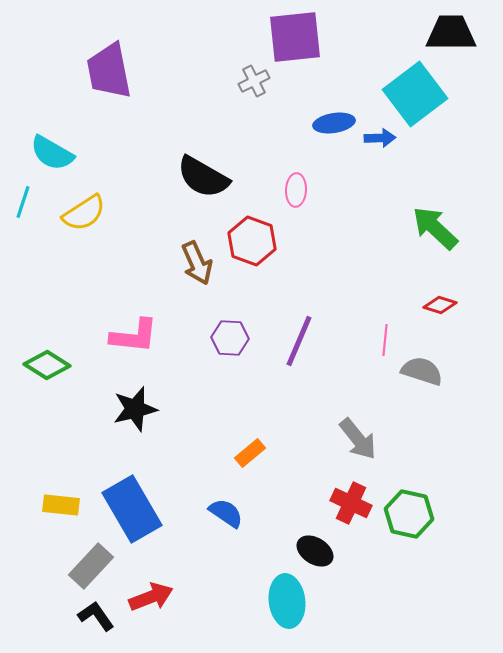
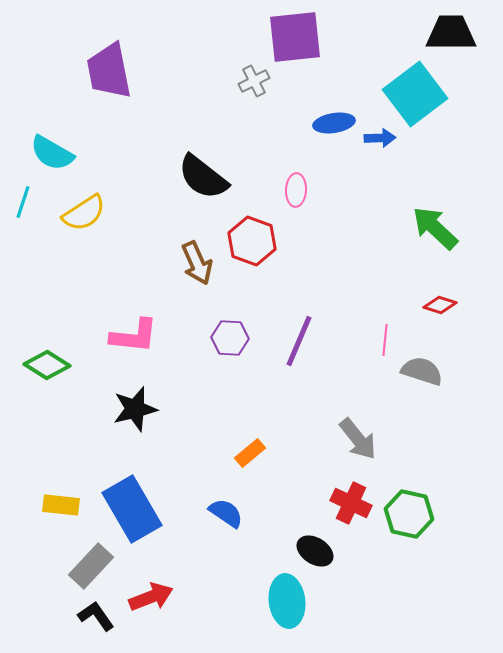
black semicircle: rotated 8 degrees clockwise
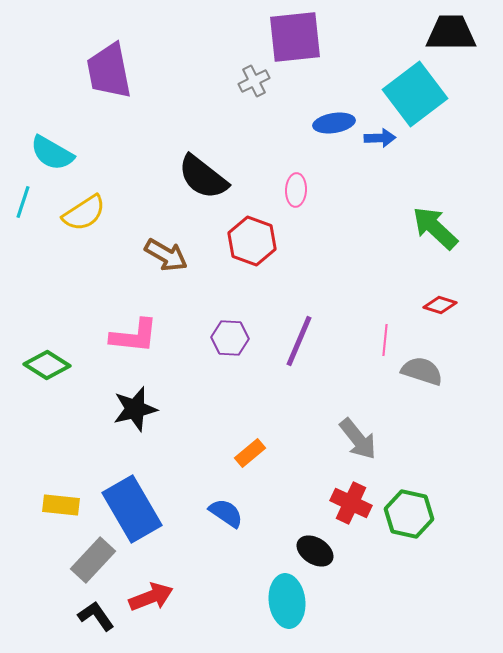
brown arrow: moved 31 px left, 8 px up; rotated 36 degrees counterclockwise
gray rectangle: moved 2 px right, 6 px up
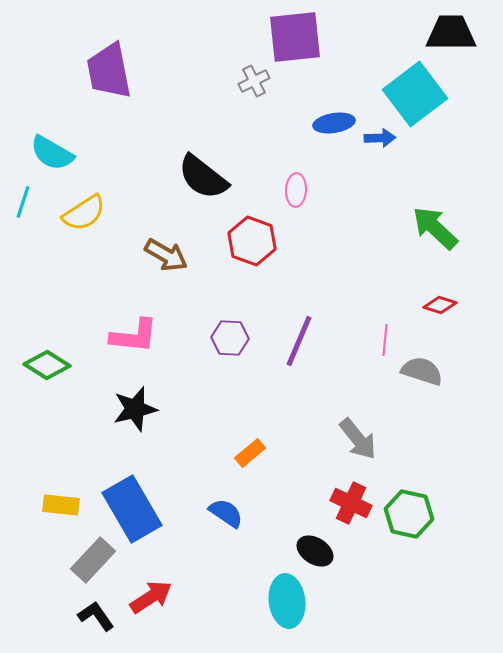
red arrow: rotated 12 degrees counterclockwise
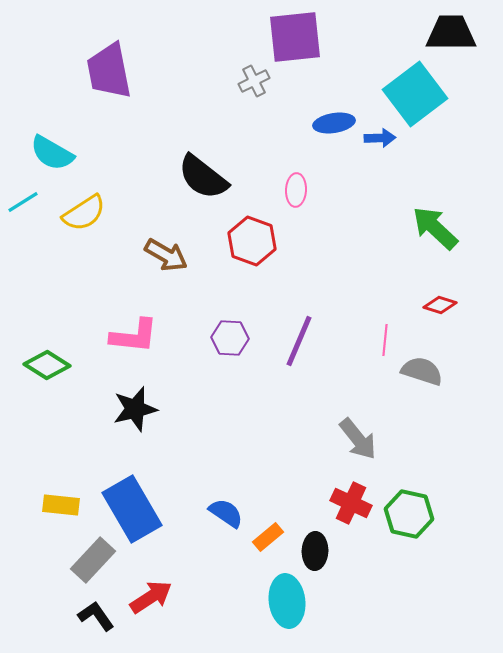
cyan line: rotated 40 degrees clockwise
orange rectangle: moved 18 px right, 84 px down
black ellipse: rotated 60 degrees clockwise
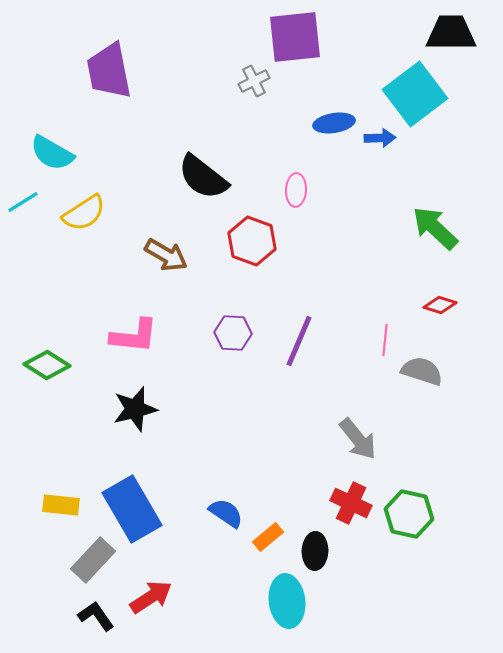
purple hexagon: moved 3 px right, 5 px up
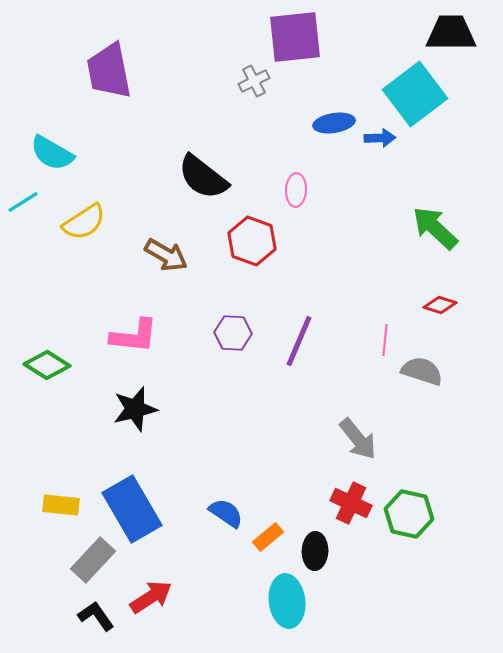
yellow semicircle: moved 9 px down
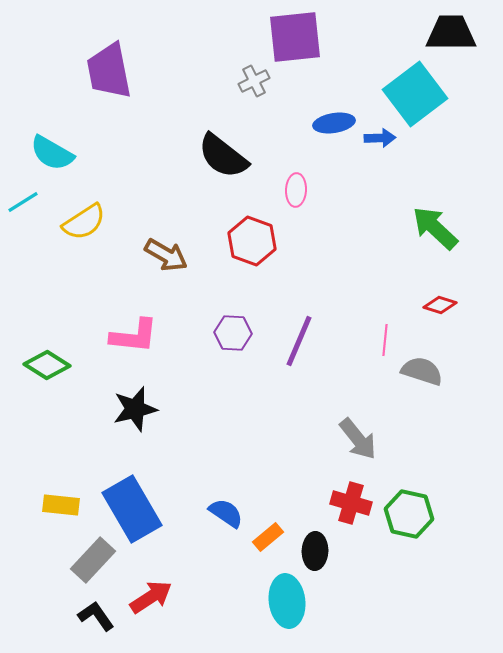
black semicircle: moved 20 px right, 21 px up
red cross: rotated 9 degrees counterclockwise
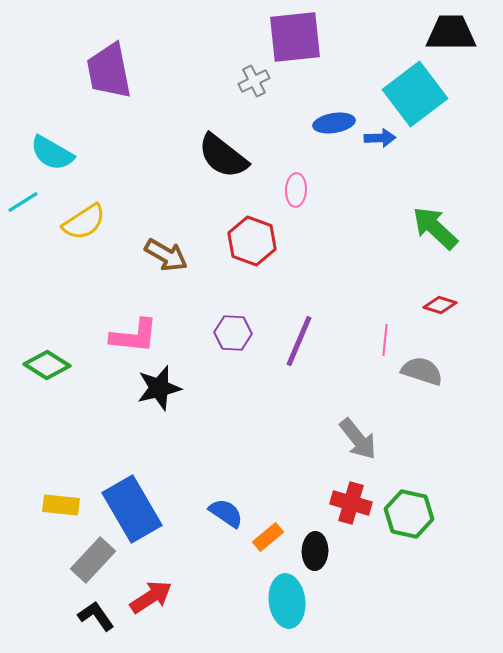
black star: moved 24 px right, 21 px up
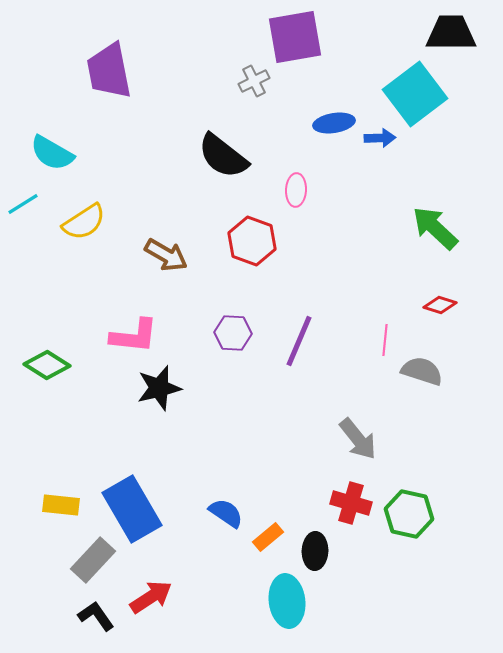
purple square: rotated 4 degrees counterclockwise
cyan line: moved 2 px down
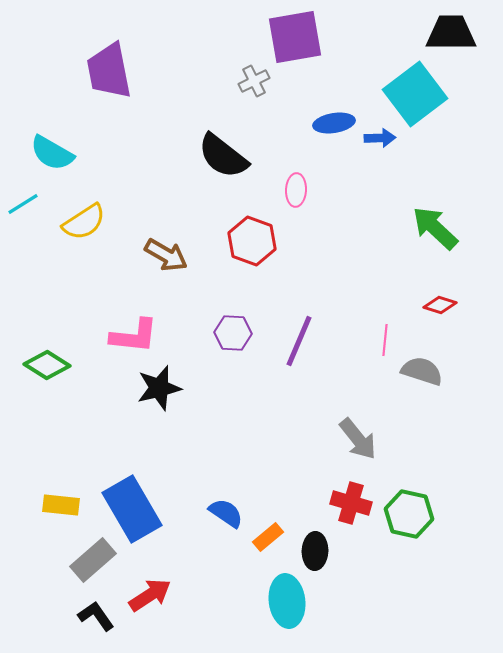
gray rectangle: rotated 6 degrees clockwise
red arrow: moved 1 px left, 2 px up
